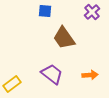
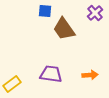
purple cross: moved 3 px right, 1 px down
brown trapezoid: moved 9 px up
purple trapezoid: moved 1 px left; rotated 30 degrees counterclockwise
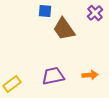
purple trapezoid: moved 2 px right, 2 px down; rotated 20 degrees counterclockwise
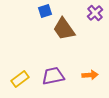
blue square: rotated 24 degrees counterclockwise
yellow rectangle: moved 8 px right, 5 px up
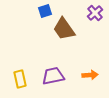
yellow rectangle: rotated 66 degrees counterclockwise
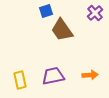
blue square: moved 1 px right
brown trapezoid: moved 2 px left, 1 px down
yellow rectangle: moved 1 px down
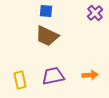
blue square: rotated 24 degrees clockwise
brown trapezoid: moved 15 px left, 6 px down; rotated 30 degrees counterclockwise
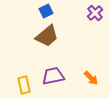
blue square: rotated 32 degrees counterclockwise
brown trapezoid: rotated 65 degrees counterclockwise
orange arrow: moved 1 px right, 3 px down; rotated 49 degrees clockwise
yellow rectangle: moved 4 px right, 5 px down
